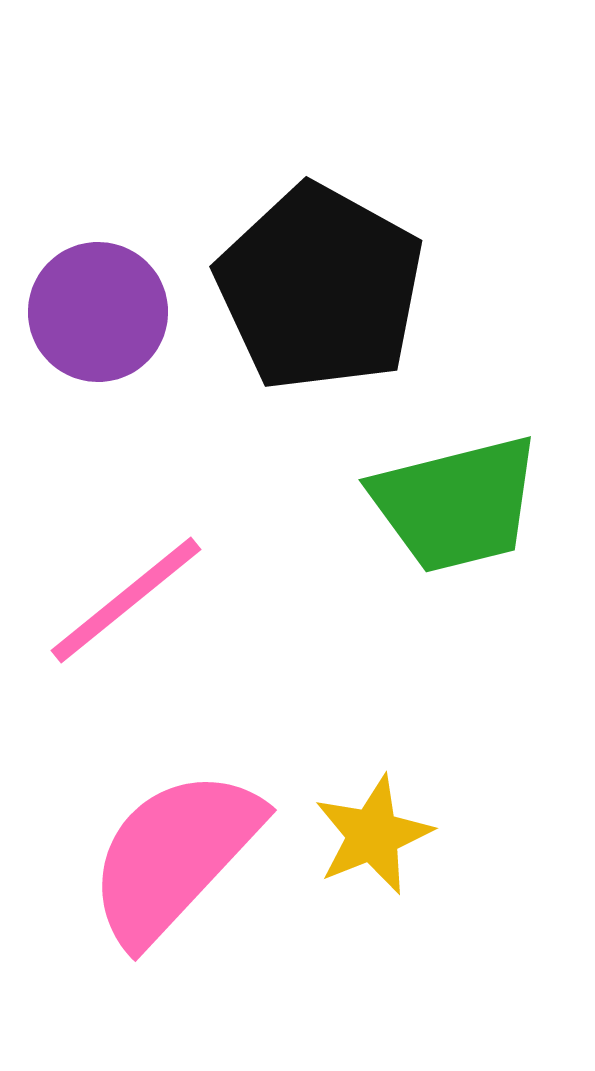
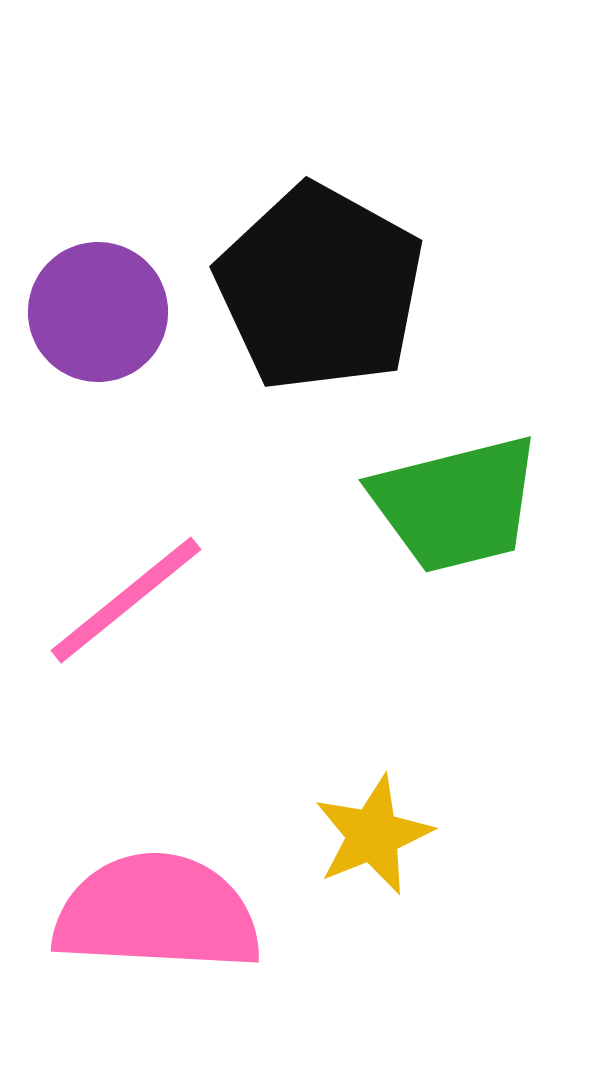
pink semicircle: moved 17 px left, 57 px down; rotated 50 degrees clockwise
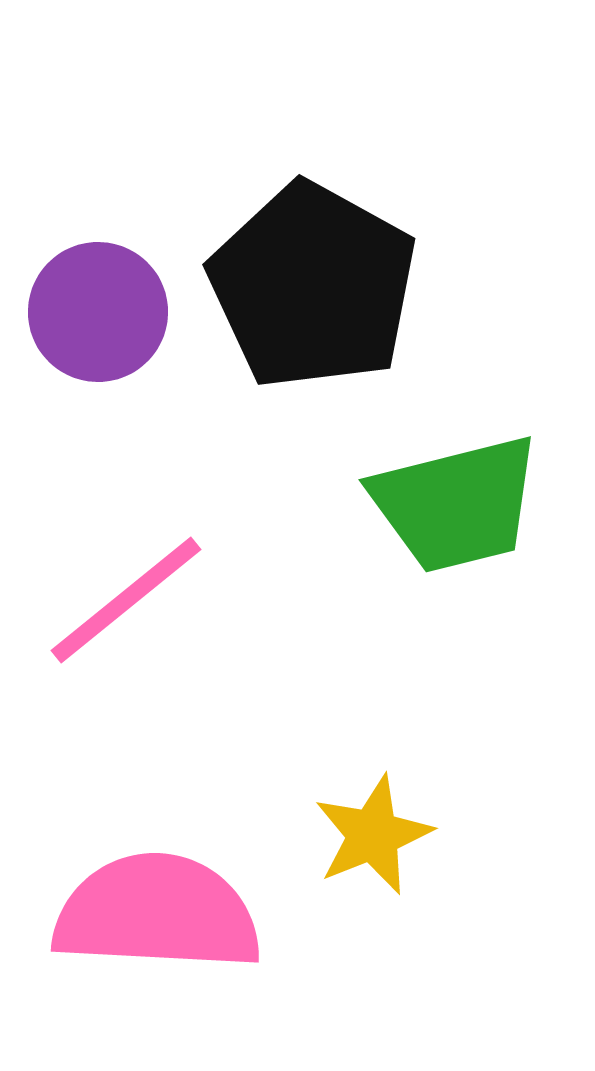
black pentagon: moved 7 px left, 2 px up
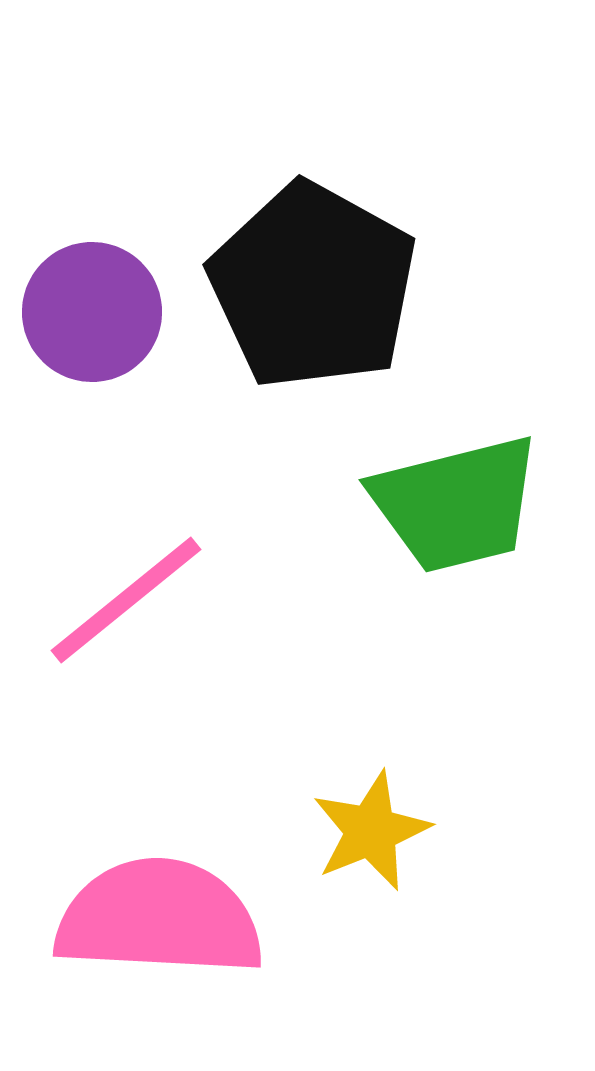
purple circle: moved 6 px left
yellow star: moved 2 px left, 4 px up
pink semicircle: moved 2 px right, 5 px down
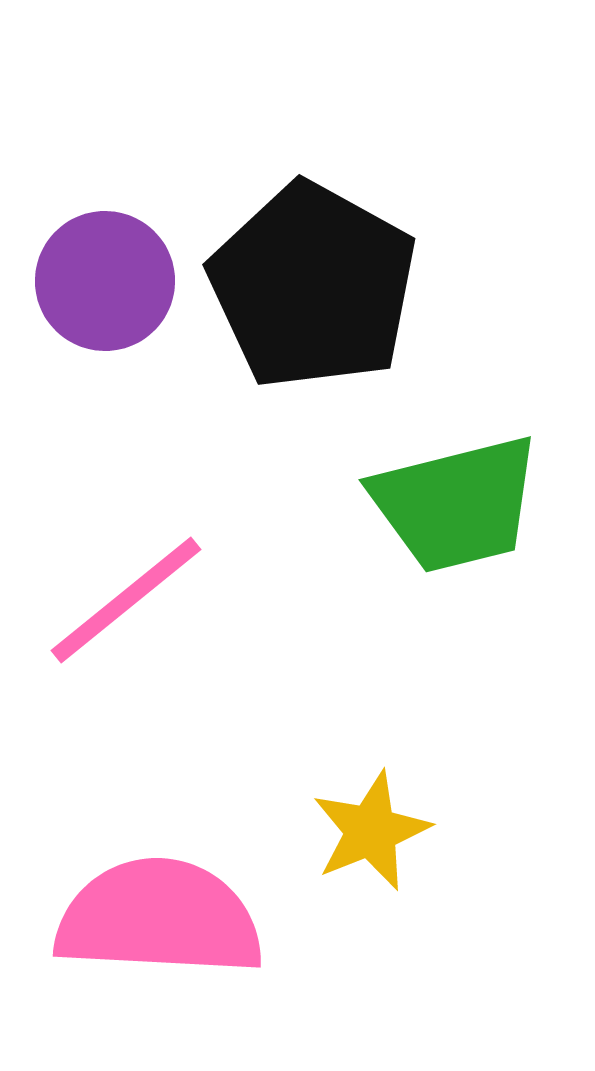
purple circle: moved 13 px right, 31 px up
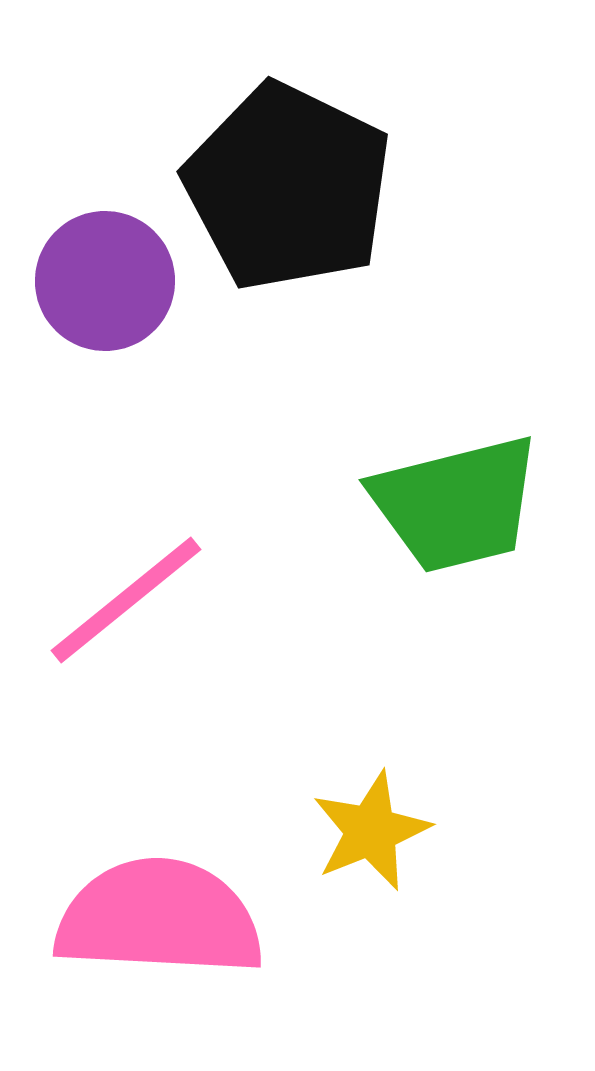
black pentagon: moved 25 px left, 99 px up; rotated 3 degrees counterclockwise
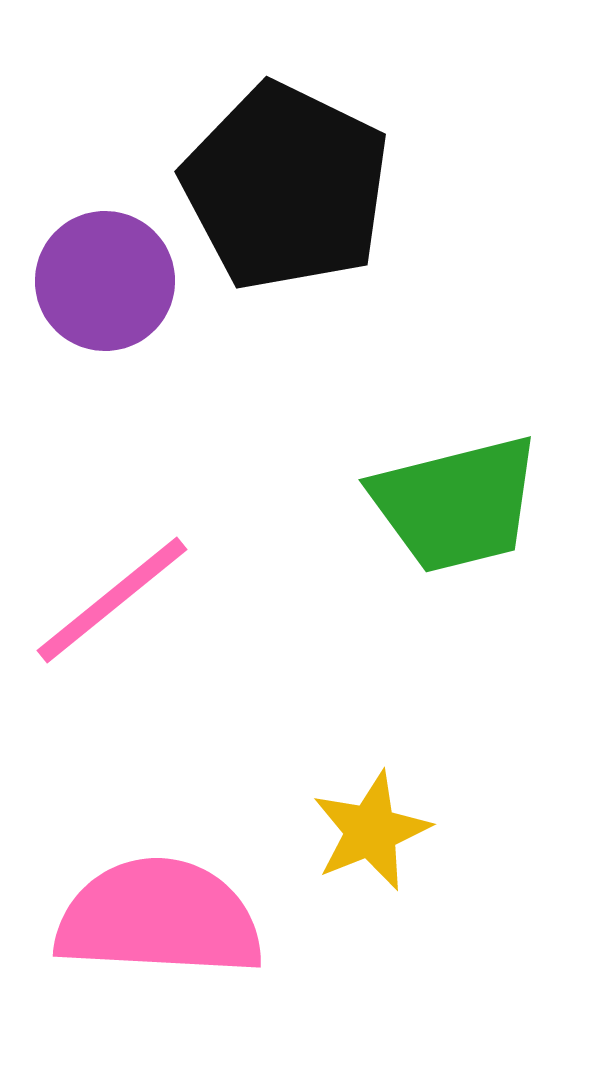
black pentagon: moved 2 px left
pink line: moved 14 px left
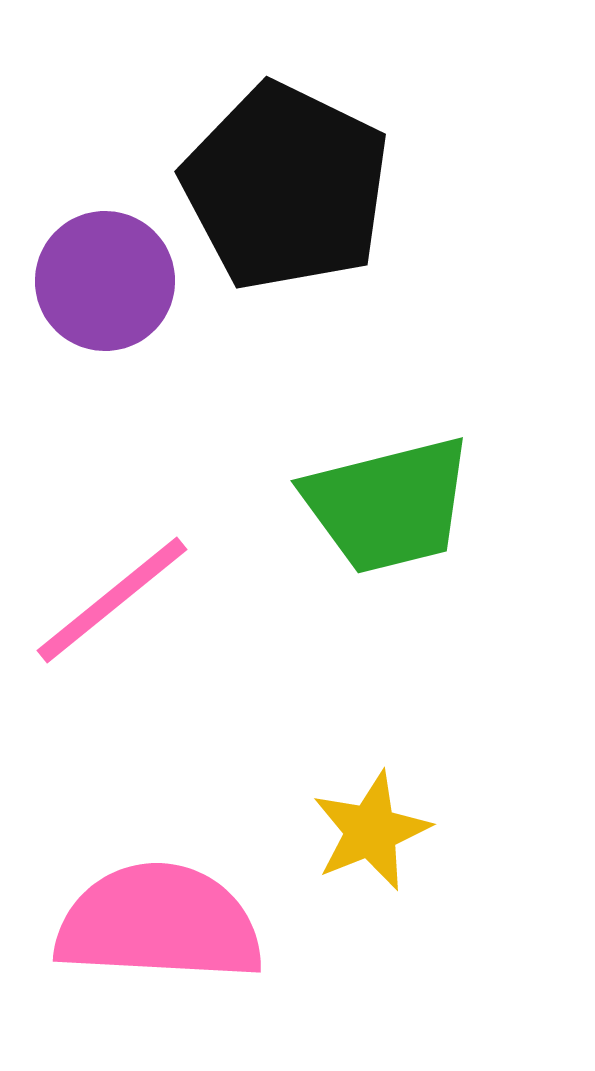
green trapezoid: moved 68 px left, 1 px down
pink semicircle: moved 5 px down
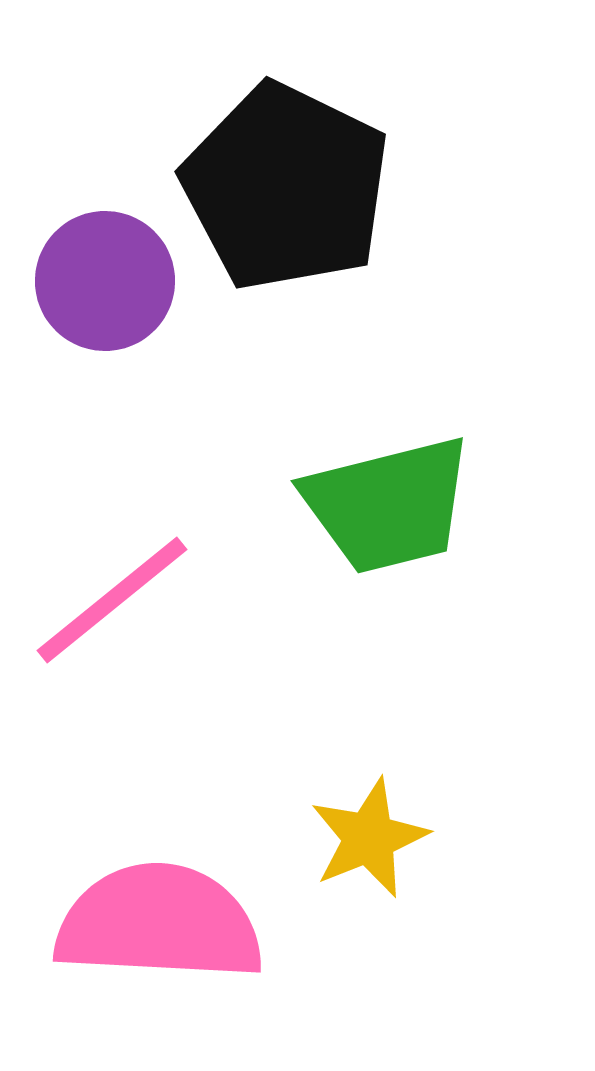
yellow star: moved 2 px left, 7 px down
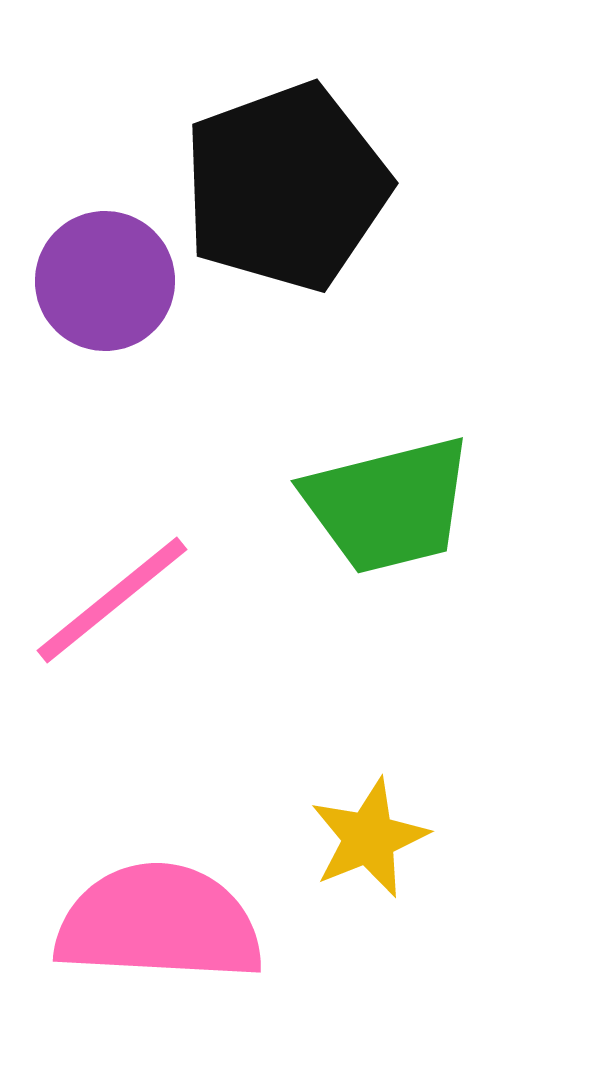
black pentagon: rotated 26 degrees clockwise
